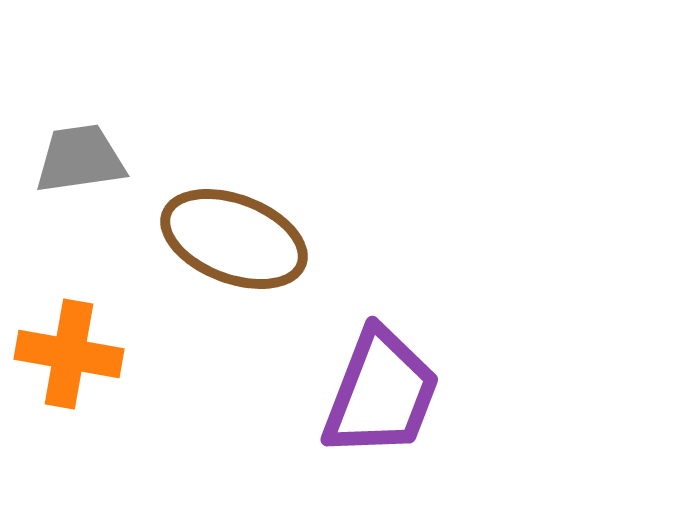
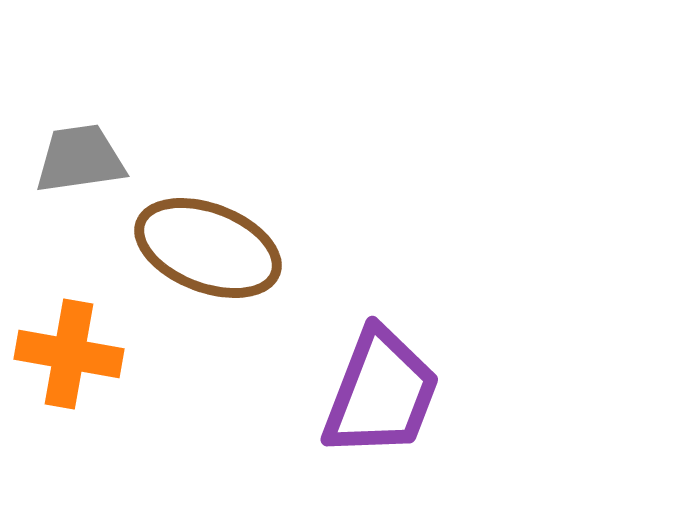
brown ellipse: moved 26 px left, 9 px down
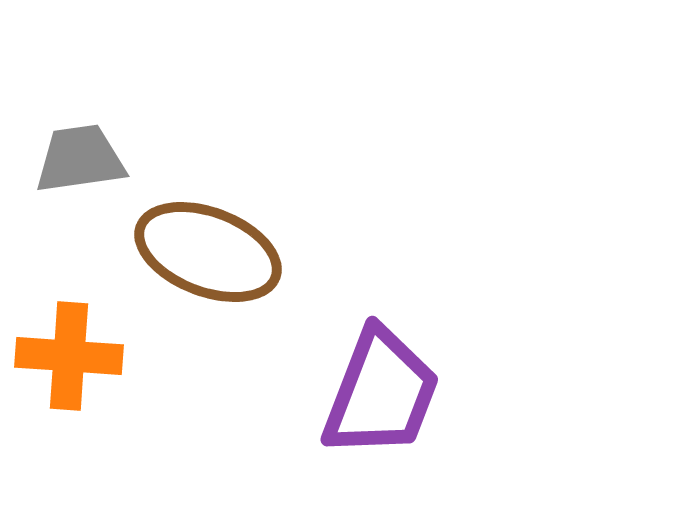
brown ellipse: moved 4 px down
orange cross: moved 2 px down; rotated 6 degrees counterclockwise
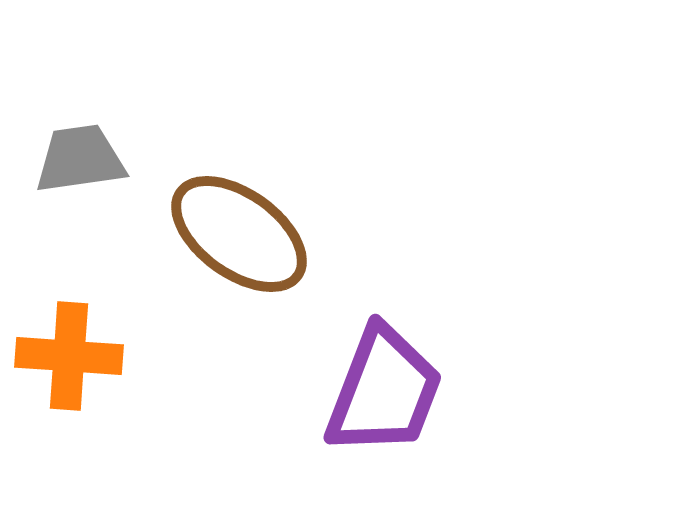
brown ellipse: moved 31 px right, 18 px up; rotated 15 degrees clockwise
purple trapezoid: moved 3 px right, 2 px up
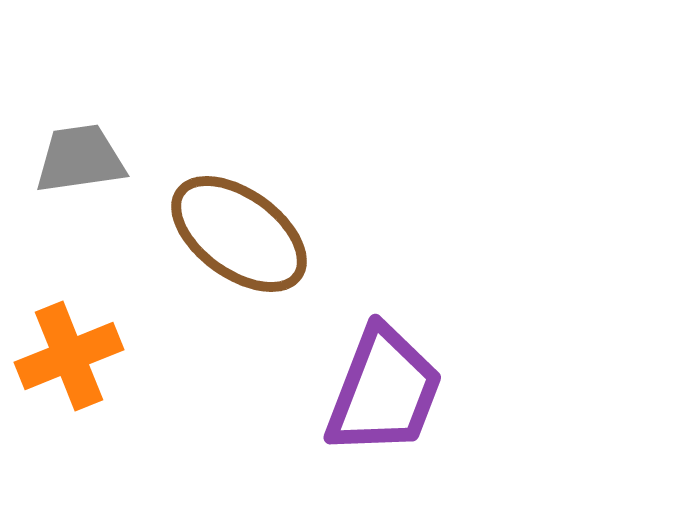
orange cross: rotated 26 degrees counterclockwise
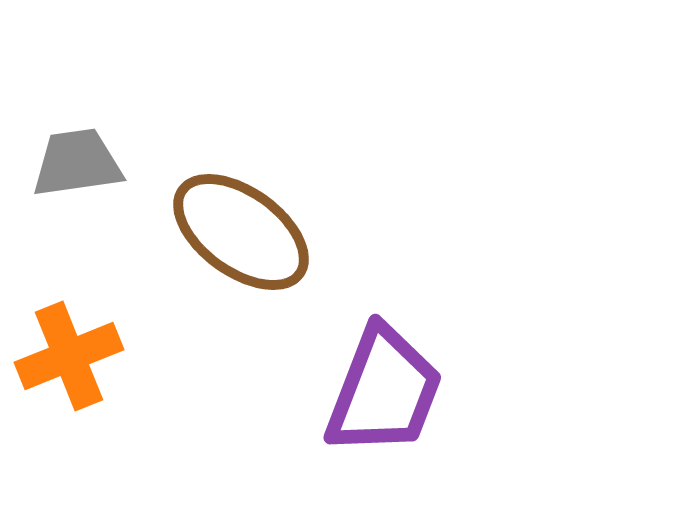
gray trapezoid: moved 3 px left, 4 px down
brown ellipse: moved 2 px right, 2 px up
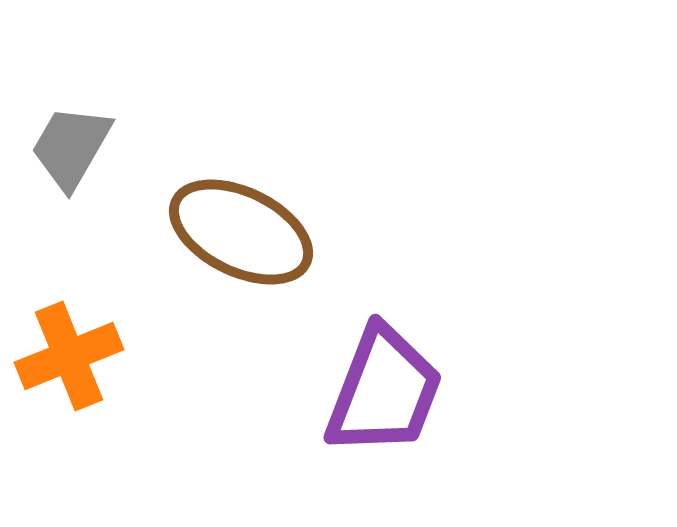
gray trapezoid: moved 6 px left, 16 px up; rotated 52 degrees counterclockwise
brown ellipse: rotated 10 degrees counterclockwise
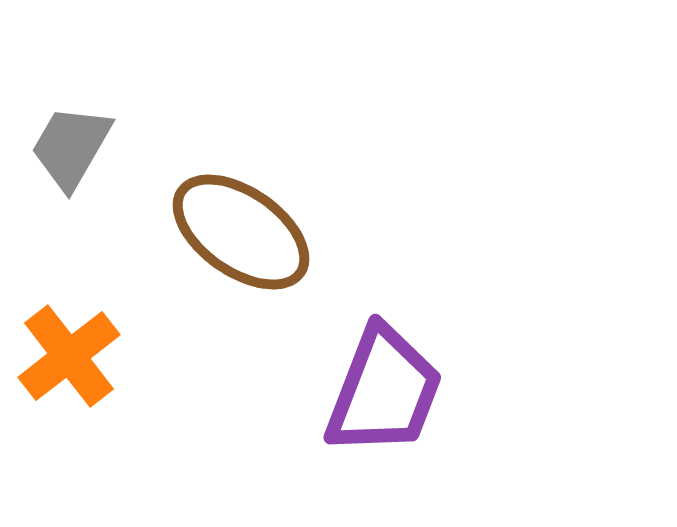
brown ellipse: rotated 9 degrees clockwise
orange cross: rotated 16 degrees counterclockwise
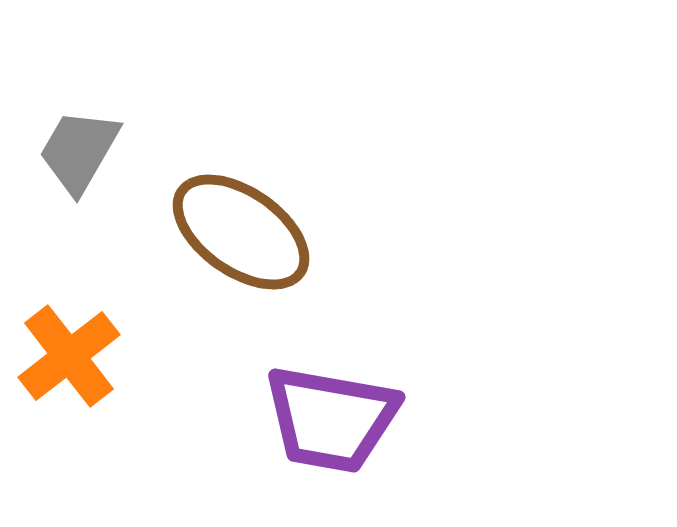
gray trapezoid: moved 8 px right, 4 px down
purple trapezoid: moved 53 px left, 28 px down; rotated 79 degrees clockwise
